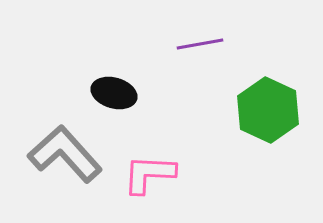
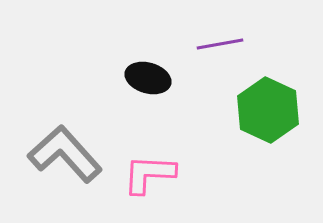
purple line: moved 20 px right
black ellipse: moved 34 px right, 15 px up
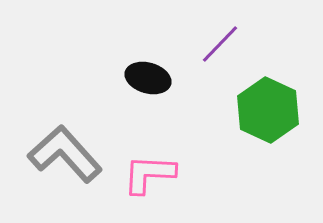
purple line: rotated 36 degrees counterclockwise
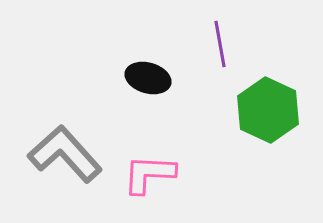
purple line: rotated 54 degrees counterclockwise
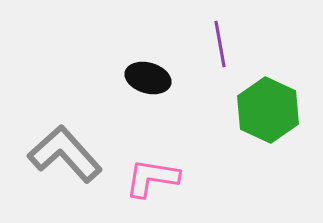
pink L-shape: moved 3 px right, 4 px down; rotated 6 degrees clockwise
